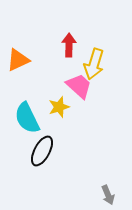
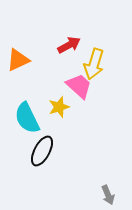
red arrow: rotated 60 degrees clockwise
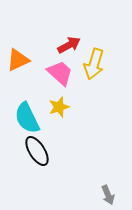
pink trapezoid: moved 19 px left, 13 px up
black ellipse: moved 5 px left; rotated 60 degrees counterclockwise
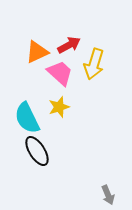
orange triangle: moved 19 px right, 8 px up
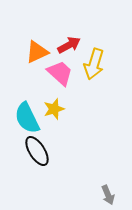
yellow star: moved 5 px left, 2 px down
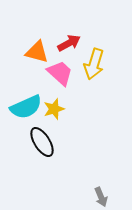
red arrow: moved 2 px up
orange triangle: rotated 40 degrees clockwise
cyan semicircle: moved 1 px left, 11 px up; rotated 88 degrees counterclockwise
black ellipse: moved 5 px right, 9 px up
gray arrow: moved 7 px left, 2 px down
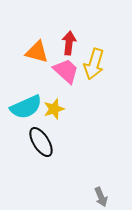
red arrow: rotated 55 degrees counterclockwise
pink trapezoid: moved 6 px right, 2 px up
black ellipse: moved 1 px left
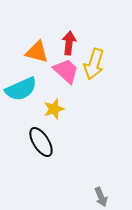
cyan semicircle: moved 5 px left, 18 px up
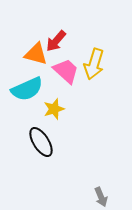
red arrow: moved 13 px left, 2 px up; rotated 145 degrees counterclockwise
orange triangle: moved 1 px left, 2 px down
cyan semicircle: moved 6 px right
